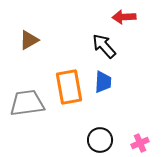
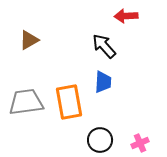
red arrow: moved 2 px right, 1 px up
orange rectangle: moved 15 px down
gray trapezoid: moved 1 px left, 1 px up
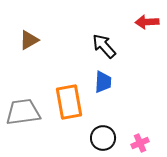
red arrow: moved 21 px right, 6 px down
gray trapezoid: moved 3 px left, 10 px down
black circle: moved 3 px right, 2 px up
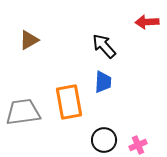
black circle: moved 1 px right, 2 px down
pink cross: moved 2 px left, 2 px down
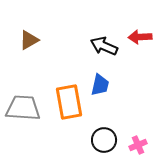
red arrow: moved 7 px left, 15 px down
black arrow: rotated 24 degrees counterclockwise
blue trapezoid: moved 3 px left, 3 px down; rotated 10 degrees clockwise
gray trapezoid: moved 4 px up; rotated 12 degrees clockwise
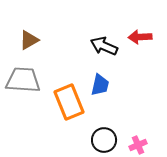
orange rectangle: rotated 12 degrees counterclockwise
gray trapezoid: moved 28 px up
